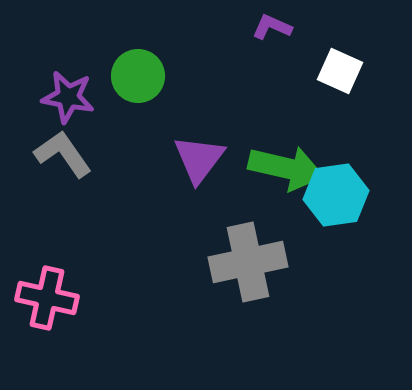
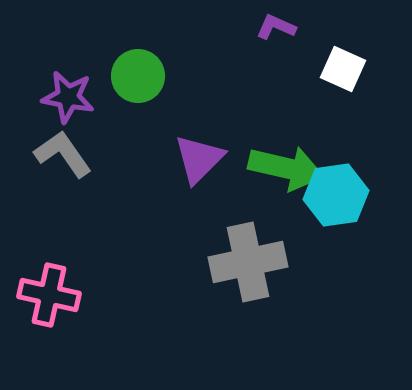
purple L-shape: moved 4 px right
white square: moved 3 px right, 2 px up
purple triangle: rotated 8 degrees clockwise
pink cross: moved 2 px right, 3 px up
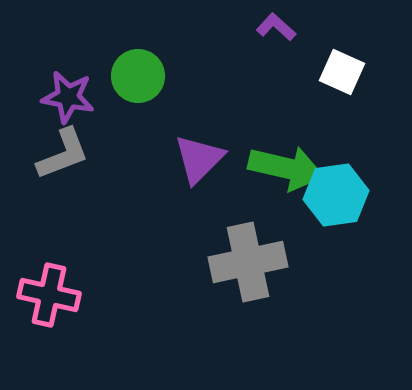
purple L-shape: rotated 18 degrees clockwise
white square: moved 1 px left, 3 px down
gray L-shape: rotated 104 degrees clockwise
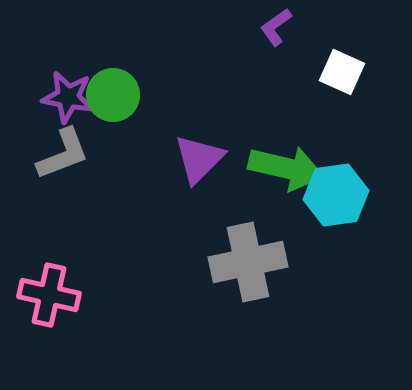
purple L-shape: rotated 78 degrees counterclockwise
green circle: moved 25 px left, 19 px down
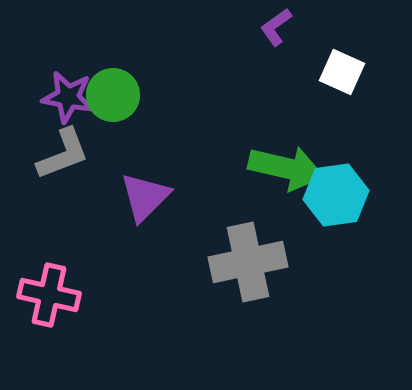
purple triangle: moved 54 px left, 38 px down
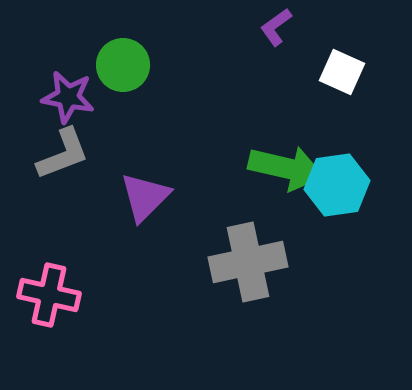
green circle: moved 10 px right, 30 px up
cyan hexagon: moved 1 px right, 10 px up
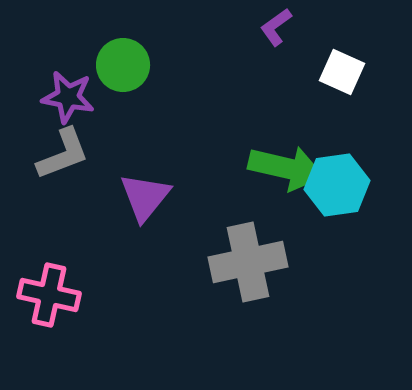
purple triangle: rotated 6 degrees counterclockwise
